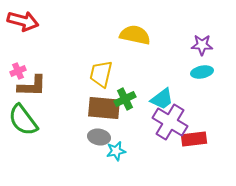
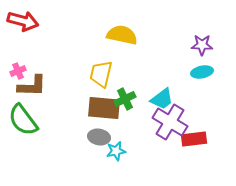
yellow semicircle: moved 13 px left
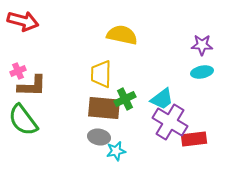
yellow trapezoid: rotated 12 degrees counterclockwise
